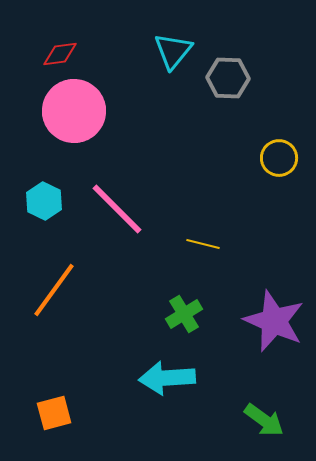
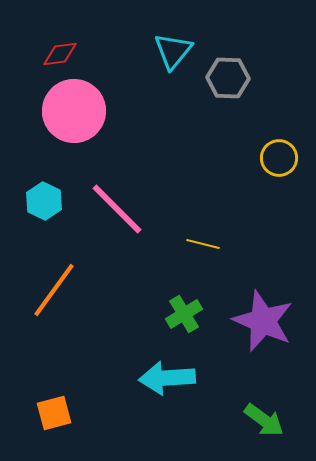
purple star: moved 11 px left
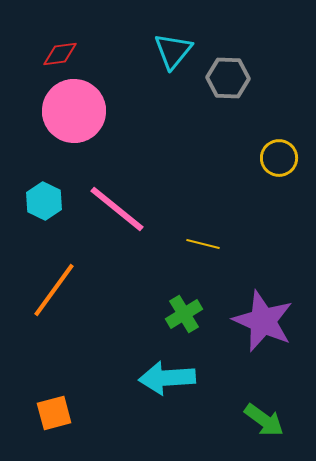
pink line: rotated 6 degrees counterclockwise
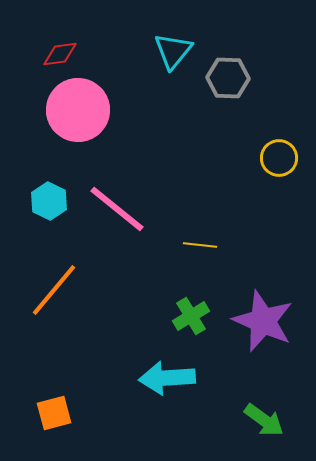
pink circle: moved 4 px right, 1 px up
cyan hexagon: moved 5 px right
yellow line: moved 3 px left, 1 px down; rotated 8 degrees counterclockwise
orange line: rotated 4 degrees clockwise
green cross: moved 7 px right, 2 px down
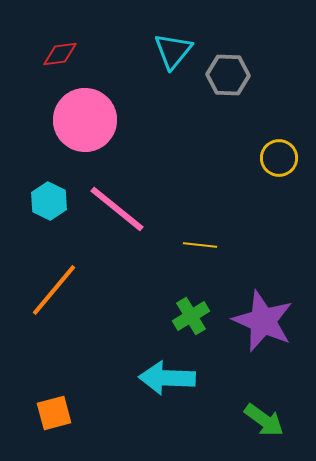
gray hexagon: moved 3 px up
pink circle: moved 7 px right, 10 px down
cyan arrow: rotated 6 degrees clockwise
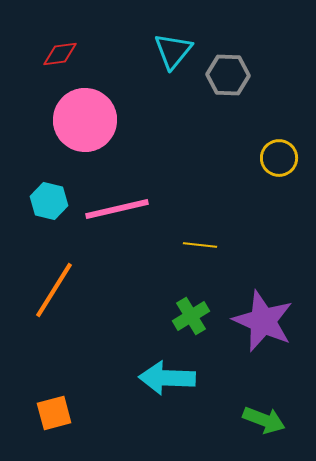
cyan hexagon: rotated 12 degrees counterclockwise
pink line: rotated 52 degrees counterclockwise
orange line: rotated 8 degrees counterclockwise
green arrow: rotated 15 degrees counterclockwise
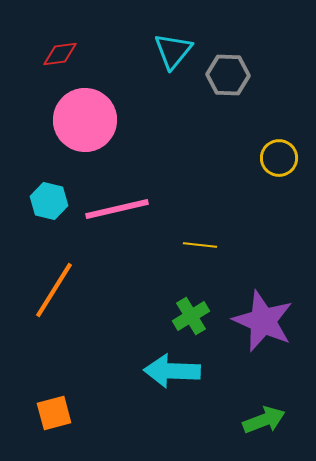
cyan arrow: moved 5 px right, 7 px up
green arrow: rotated 42 degrees counterclockwise
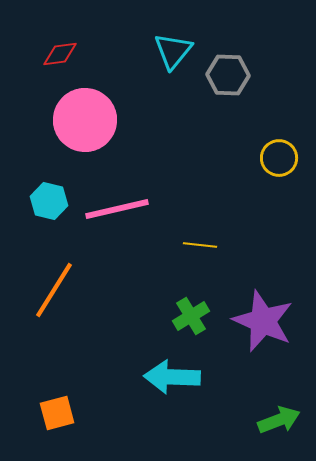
cyan arrow: moved 6 px down
orange square: moved 3 px right
green arrow: moved 15 px right
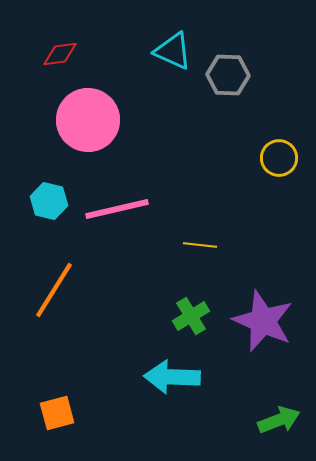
cyan triangle: rotated 45 degrees counterclockwise
pink circle: moved 3 px right
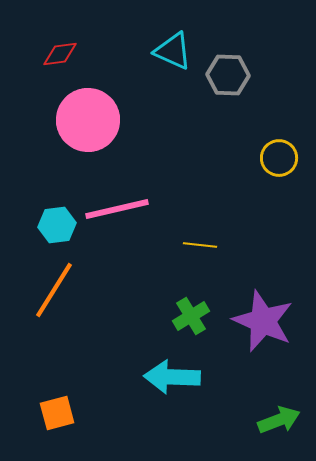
cyan hexagon: moved 8 px right, 24 px down; rotated 21 degrees counterclockwise
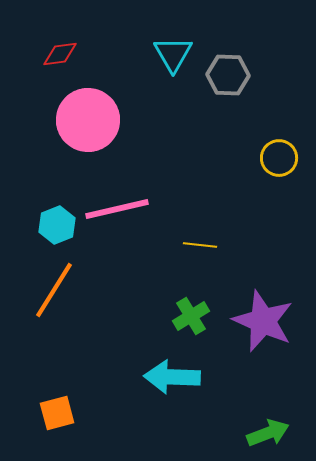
cyan triangle: moved 3 px down; rotated 36 degrees clockwise
cyan hexagon: rotated 15 degrees counterclockwise
green arrow: moved 11 px left, 13 px down
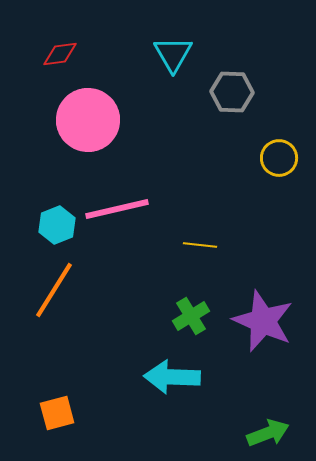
gray hexagon: moved 4 px right, 17 px down
